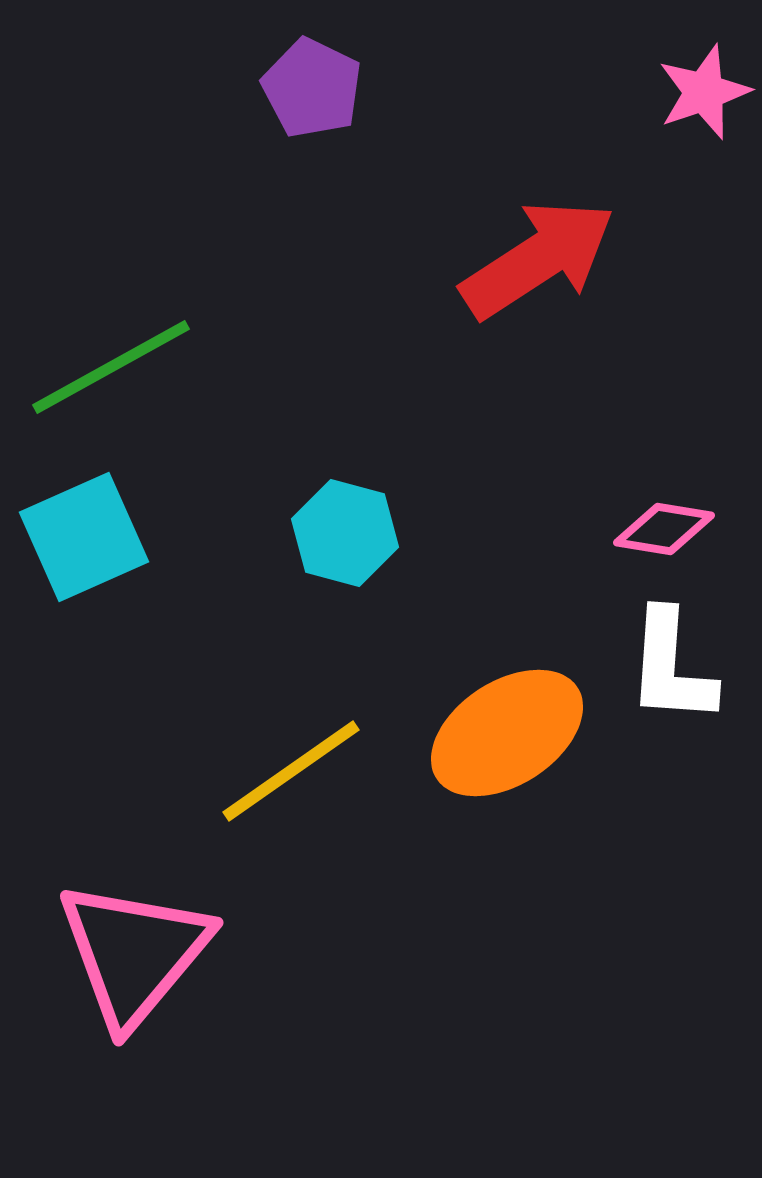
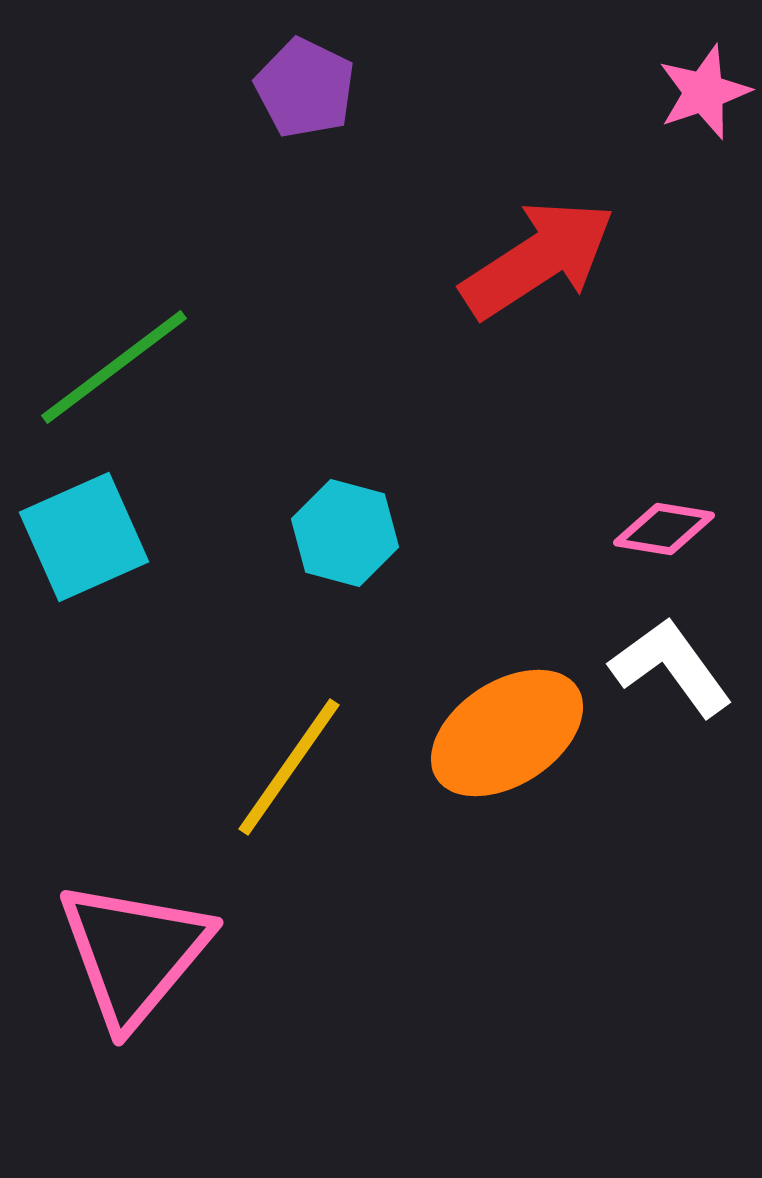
purple pentagon: moved 7 px left
green line: moved 3 px right; rotated 8 degrees counterclockwise
white L-shape: rotated 140 degrees clockwise
yellow line: moved 2 px left, 4 px up; rotated 20 degrees counterclockwise
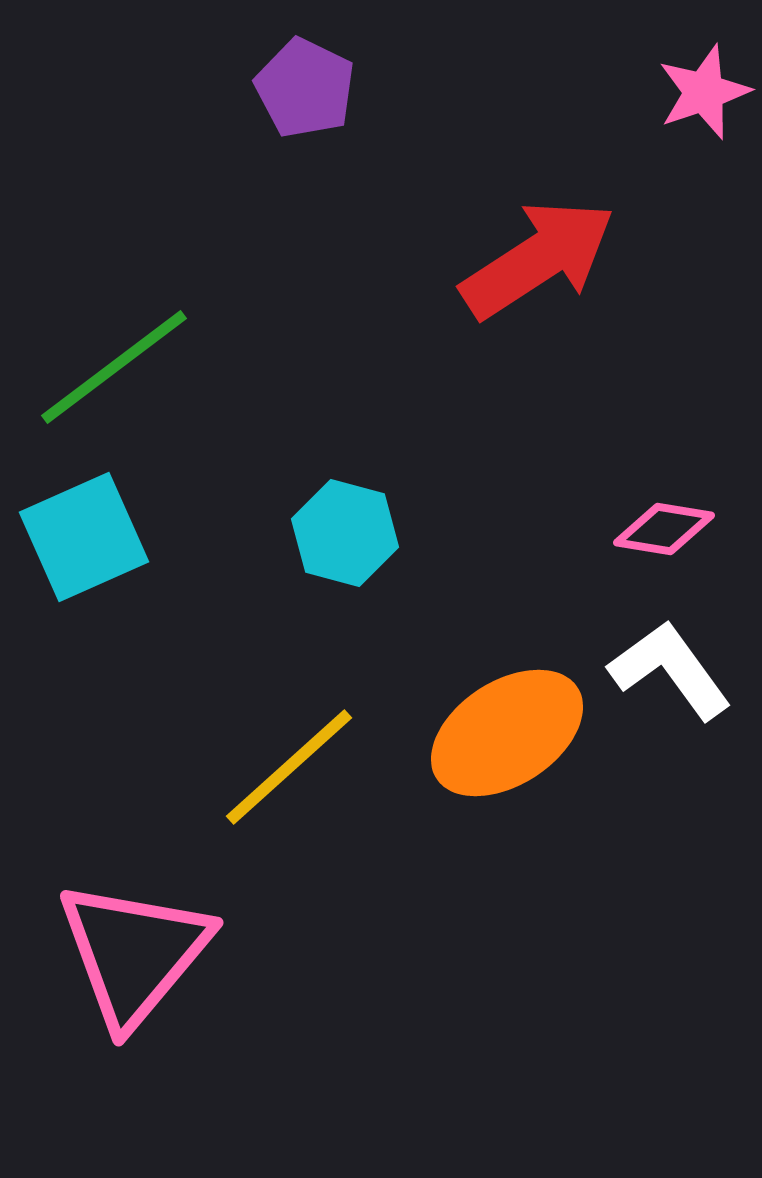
white L-shape: moved 1 px left, 3 px down
yellow line: rotated 13 degrees clockwise
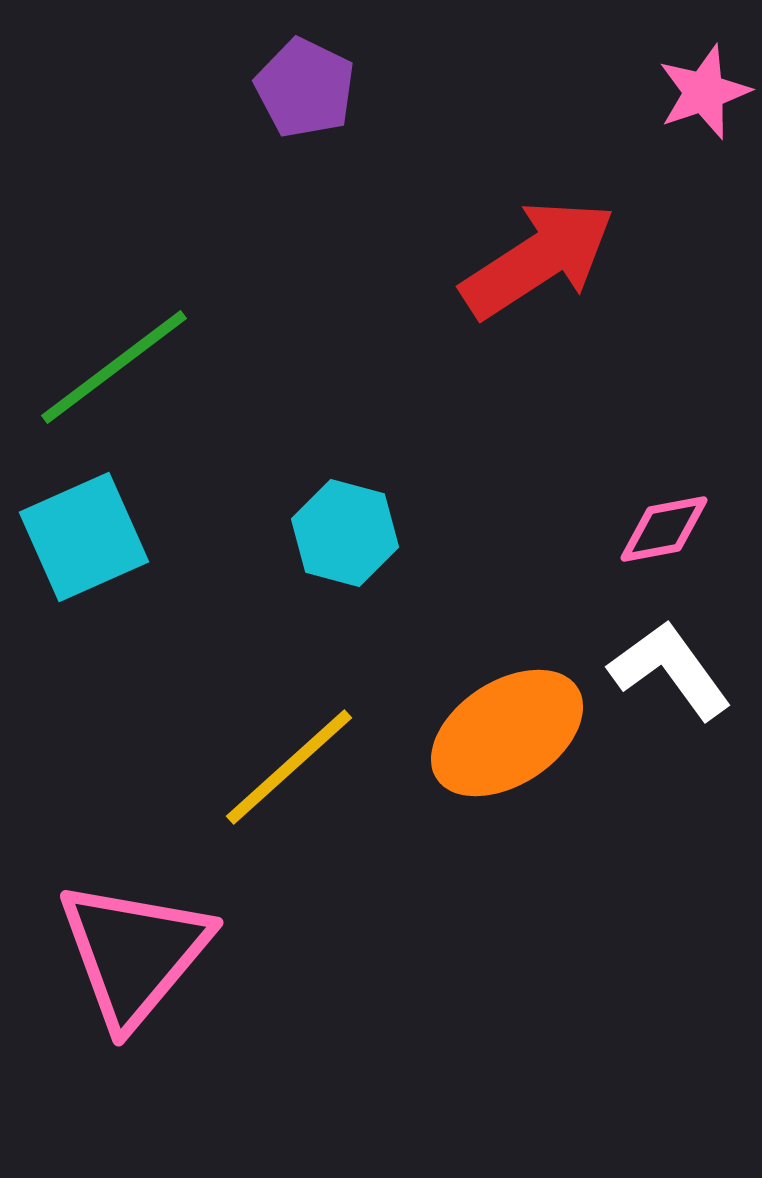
pink diamond: rotated 20 degrees counterclockwise
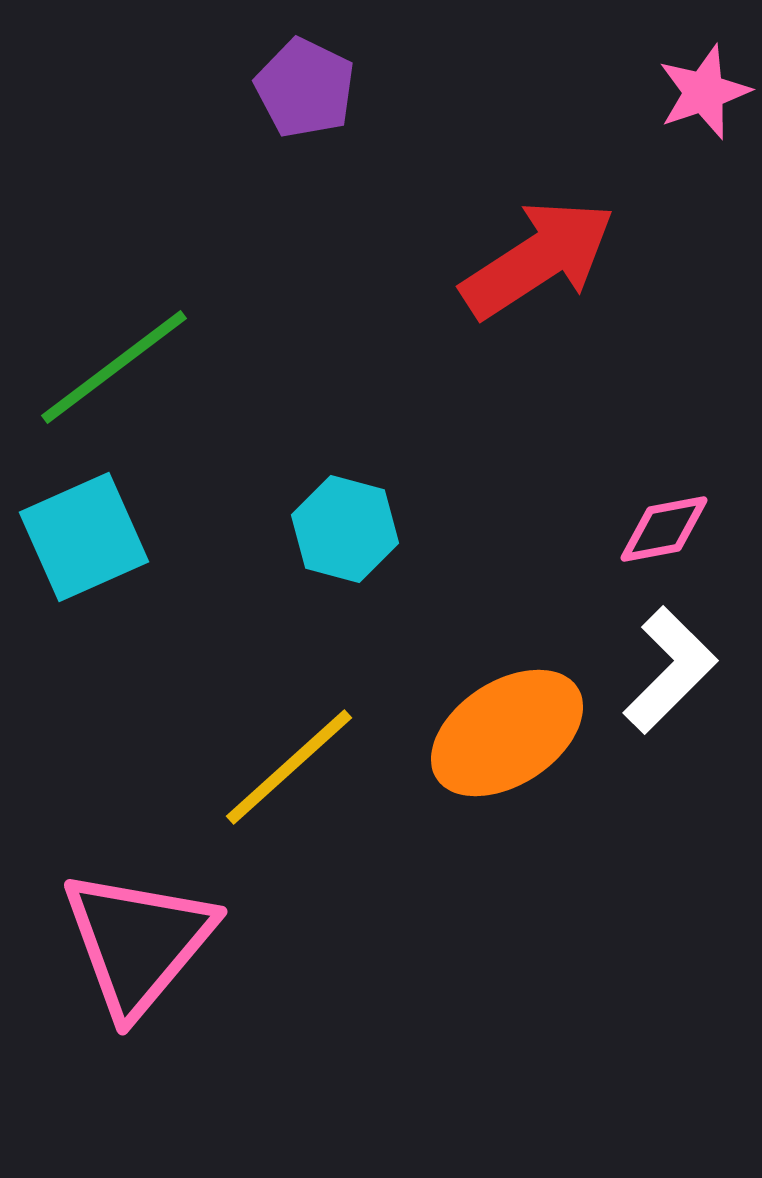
cyan hexagon: moved 4 px up
white L-shape: rotated 81 degrees clockwise
pink triangle: moved 4 px right, 11 px up
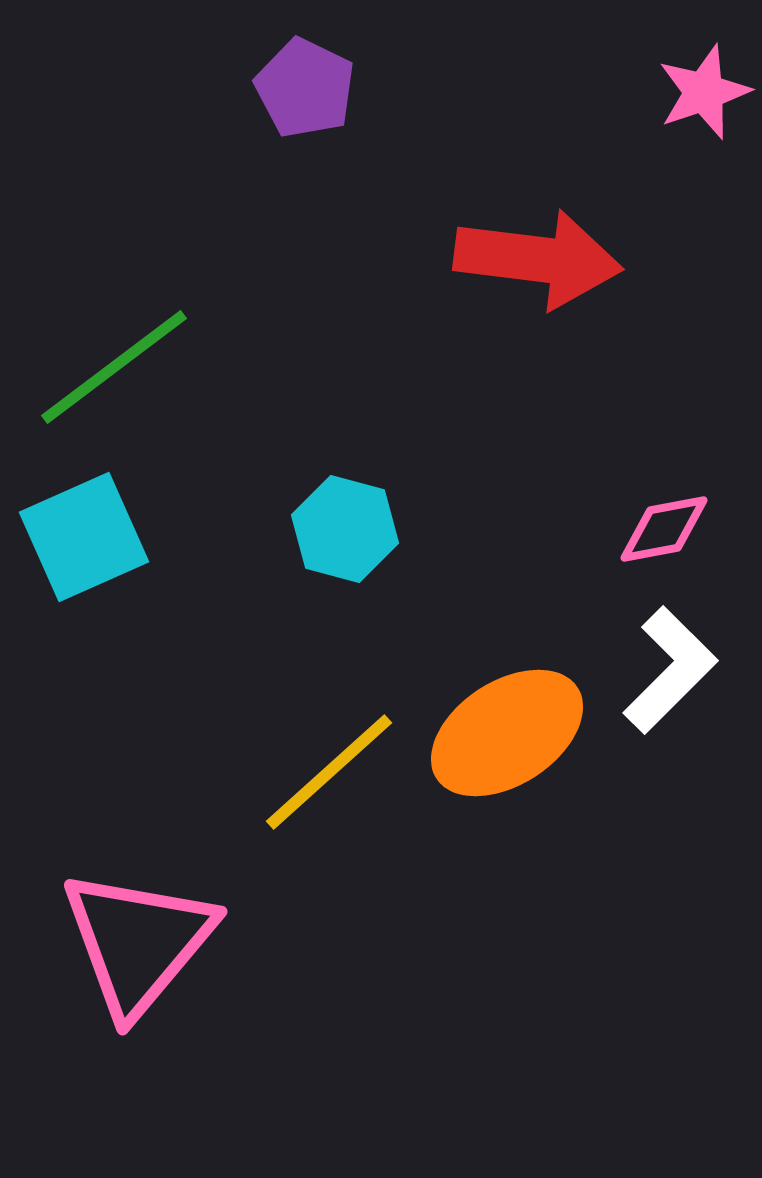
red arrow: rotated 40 degrees clockwise
yellow line: moved 40 px right, 5 px down
